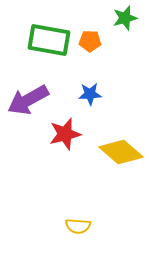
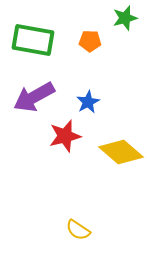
green rectangle: moved 16 px left
blue star: moved 2 px left, 8 px down; rotated 25 degrees counterclockwise
purple arrow: moved 6 px right, 3 px up
red star: moved 2 px down
yellow semicircle: moved 4 px down; rotated 30 degrees clockwise
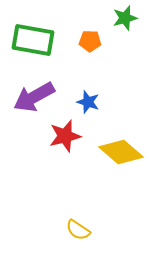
blue star: rotated 25 degrees counterclockwise
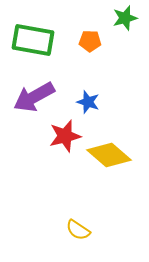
yellow diamond: moved 12 px left, 3 px down
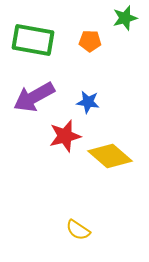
blue star: rotated 10 degrees counterclockwise
yellow diamond: moved 1 px right, 1 px down
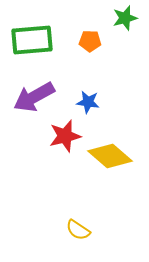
green rectangle: moved 1 px left; rotated 15 degrees counterclockwise
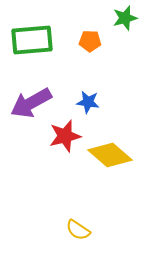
purple arrow: moved 3 px left, 6 px down
yellow diamond: moved 1 px up
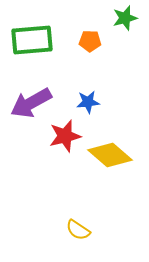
blue star: rotated 15 degrees counterclockwise
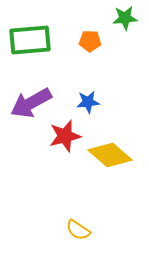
green star: rotated 10 degrees clockwise
green rectangle: moved 2 px left
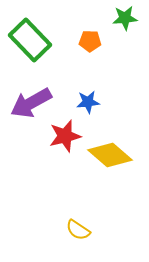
green rectangle: rotated 51 degrees clockwise
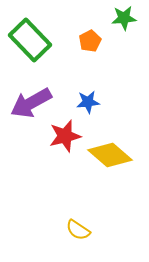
green star: moved 1 px left
orange pentagon: rotated 30 degrees counterclockwise
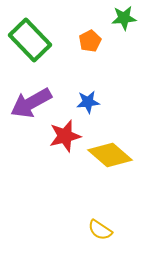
yellow semicircle: moved 22 px right
